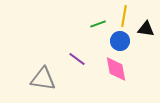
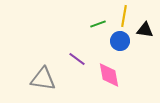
black triangle: moved 1 px left, 1 px down
pink diamond: moved 7 px left, 6 px down
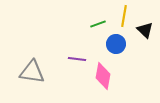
black triangle: rotated 36 degrees clockwise
blue circle: moved 4 px left, 3 px down
purple line: rotated 30 degrees counterclockwise
pink diamond: moved 6 px left, 1 px down; rotated 20 degrees clockwise
gray triangle: moved 11 px left, 7 px up
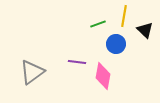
purple line: moved 3 px down
gray triangle: rotated 44 degrees counterclockwise
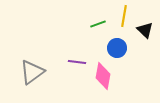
blue circle: moved 1 px right, 4 px down
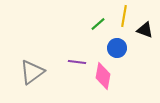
green line: rotated 21 degrees counterclockwise
black triangle: rotated 24 degrees counterclockwise
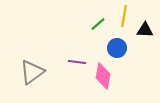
black triangle: rotated 18 degrees counterclockwise
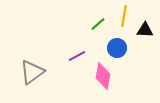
purple line: moved 6 px up; rotated 36 degrees counterclockwise
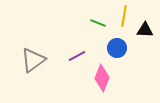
green line: moved 1 px up; rotated 63 degrees clockwise
gray triangle: moved 1 px right, 12 px up
pink diamond: moved 1 px left, 2 px down; rotated 12 degrees clockwise
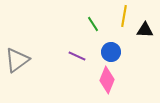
green line: moved 5 px left, 1 px down; rotated 35 degrees clockwise
blue circle: moved 6 px left, 4 px down
purple line: rotated 54 degrees clockwise
gray triangle: moved 16 px left
pink diamond: moved 5 px right, 2 px down
